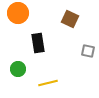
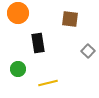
brown square: rotated 18 degrees counterclockwise
gray square: rotated 32 degrees clockwise
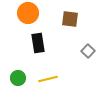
orange circle: moved 10 px right
green circle: moved 9 px down
yellow line: moved 4 px up
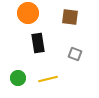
brown square: moved 2 px up
gray square: moved 13 px left, 3 px down; rotated 24 degrees counterclockwise
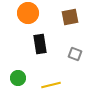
brown square: rotated 18 degrees counterclockwise
black rectangle: moved 2 px right, 1 px down
yellow line: moved 3 px right, 6 px down
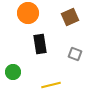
brown square: rotated 12 degrees counterclockwise
green circle: moved 5 px left, 6 px up
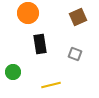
brown square: moved 8 px right
